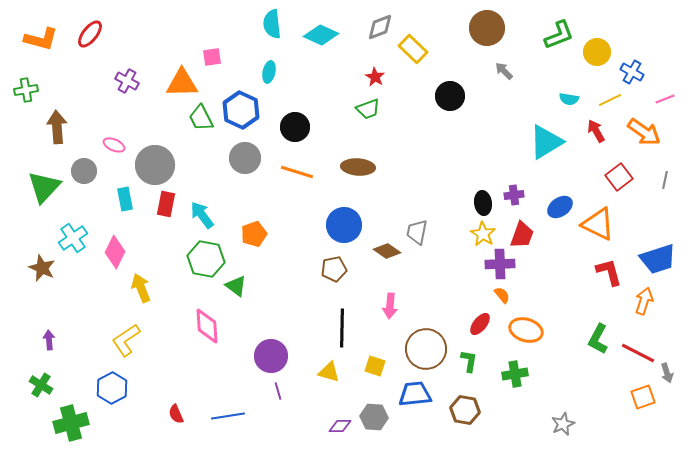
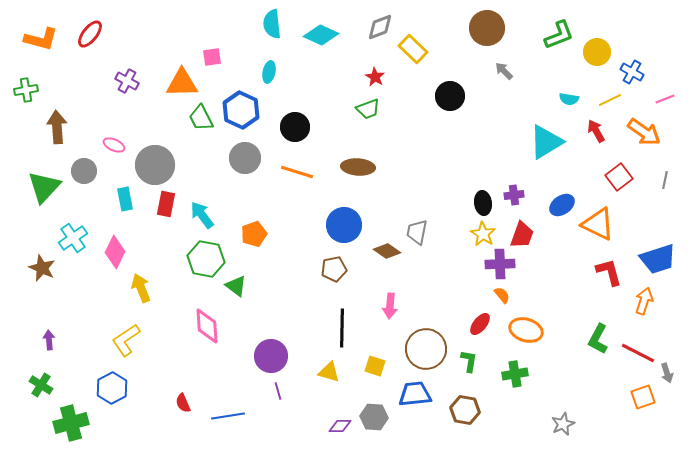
blue ellipse at (560, 207): moved 2 px right, 2 px up
red semicircle at (176, 414): moved 7 px right, 11 px up
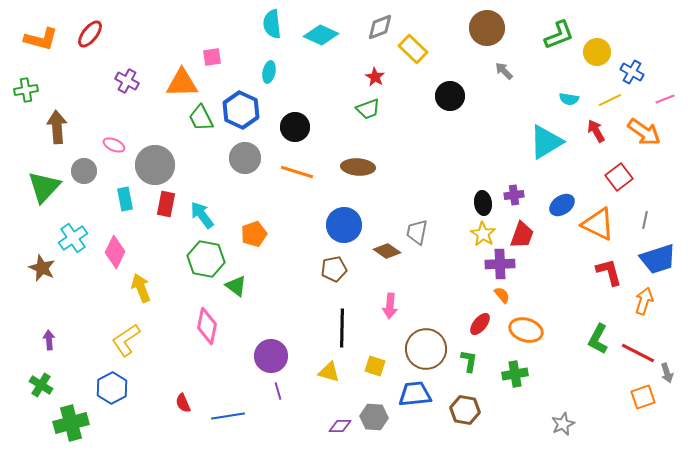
gray line at (665, 180): moved 20 px left, 40 px down
pink diamond at (207, 326): rotated 15 degrees clockwise
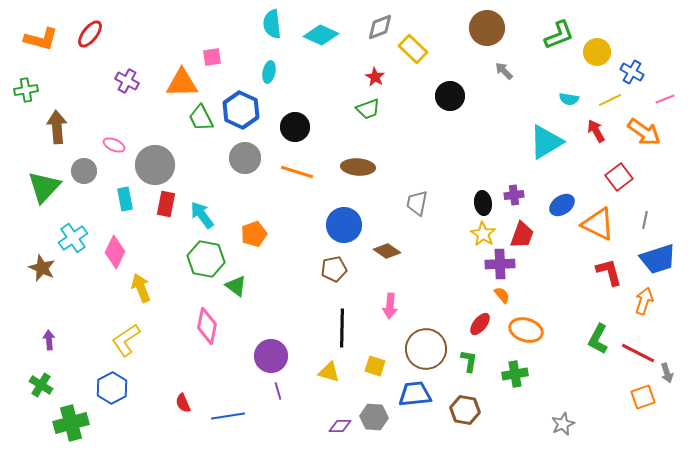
gray trapezoid at (417, 232): moved 29 px up
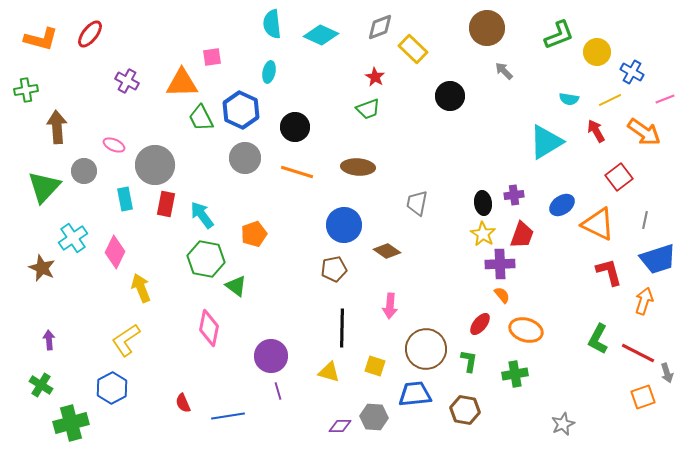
pink diamond at (207, 326): moved 2 px right, 2 px down
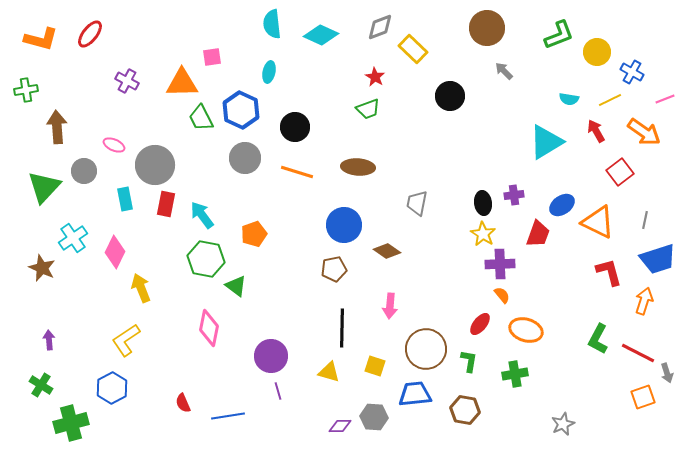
red square at (619, 177): moved 1 px right, 5 px up
orange triangle at (598, 224): moved 2 px up
red trapezoid at (522, 235): moved 16 px right, 1 px up
